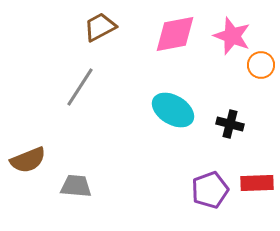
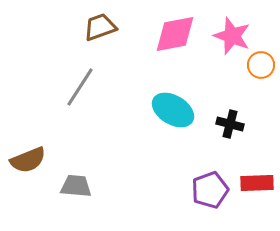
brown trapezoid: rotated 8 degrees clockwise
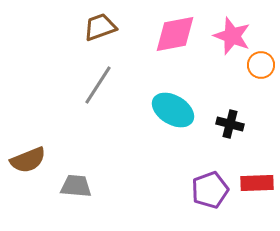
gray line: moved 18 px right, 2 px up
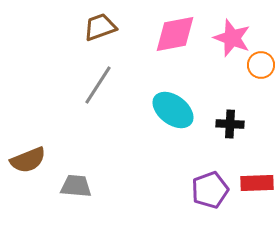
pink star: moved 2 px down
cyan ellipse: rotated 6 degrees clockwise
black cross: rotated 12 degrees counterclockwise
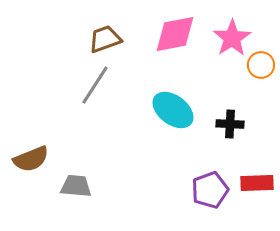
brown trapezoid: moved 5 px right, 12 px down
pink star: rotated 18 degrees clockwise
gray line: moved 3 px left
brown semicircle: moved 3 px right, 1 px up
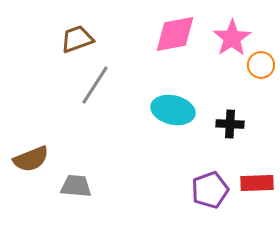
brown trapezoid: moved 28 px left
cyan ellipse: rotated 24 degrees counterclockwise
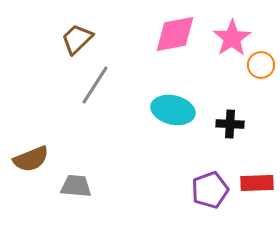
brown trapezoid: rotated 24 degrees counterclockwise
